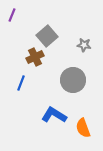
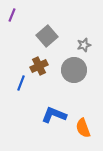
gray star: rotated 24 degrees counterclockwise
brown cross: moved 4 px right, 9 px down
gray circle: moved 1 px right, 10 px up
blue L-shape: rotated 10 degrees counterclockwise
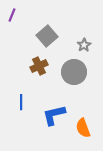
gray star: rotated 16 degrees counterclockwise
gray circle: moved 2 px down
blue line: moved 19 px down; rotated 21 degrees counterclockwise
blue L-shape: rotated 35 degrees counterclockwise
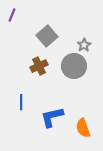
gray circle: moved 6 px up
blue L-shape: moved 2 px left, 2 px down
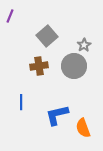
purple line: moved 2 px left, 1 px down
brown cross: rotated 18 degrees clockwise
blue L-shape: moved 5 px right, 2 px up
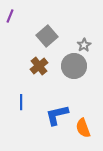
brown cross: rotated 30 degrees counterclockwise
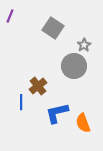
gray square: moved 6 px right, 8 px up; rotated 15 degrees counterclockwise
brown cross: moved 1 px left, 20 px down
blue L-shape: moved 2 px up
orange semicircle: moved 5 px up
